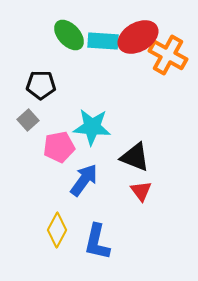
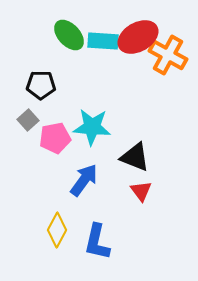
pink pentagon: moved 4 px left, 9 px up
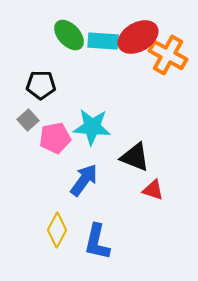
red triangle: moved 12 px right, 1 px up; rotated 35 degrees counterclockwise
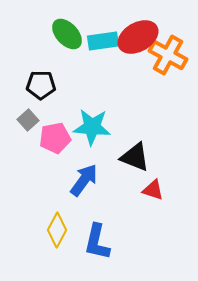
green ellipse: moved 2 px left, 1 px up
cyan rectangle: rotated 12 degrees counterclockwise
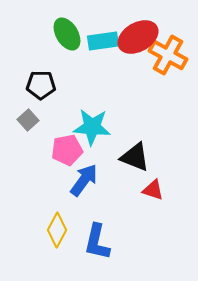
green ellipse: rotated 12 degrees clockwise
pink pentagon: moved 12 px right, 12 px down
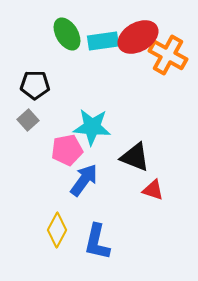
black pentagon: moved 6 px left
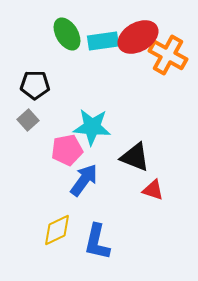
yellow diamond: rotated 36 degrees clockwise
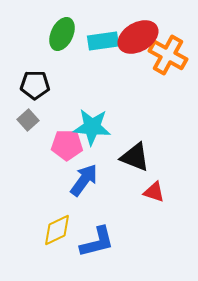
green ellipse: moved 5 px left; rotated 56 degrees clockwise
pink pentagon: moved 5 px up; rotated 12 degrees clockwise
red triangle: moved 1 px right, 2 px down
blue L-shape: rotated 117 degrees counterclockwise
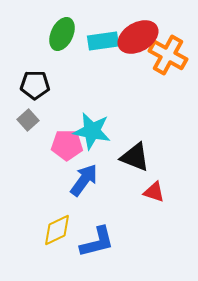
cyan star: moved 4 px down; rotated 6 degrees clockwise
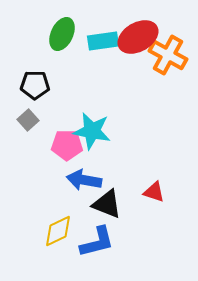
black triangle: moved 28 px left, 47 px down
blue arrow: rotated 116 degrees counterclockwise
yellow diamond: moved 1 px right, 1 px down
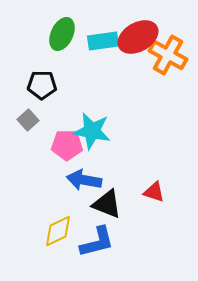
black pentagon: moved 7 px right
